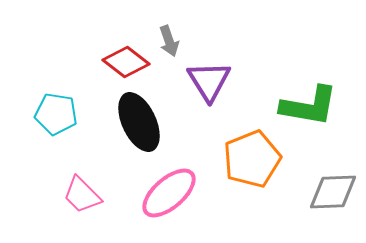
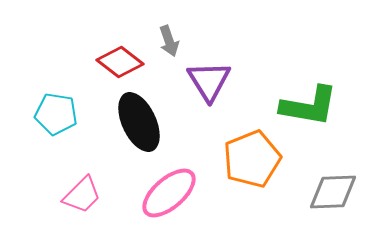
red diamond: moved 6 px left
pink trapezoid: rotated 90 degrees counterclockwise
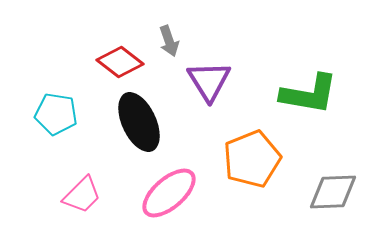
green L-shape: moved 12 px up
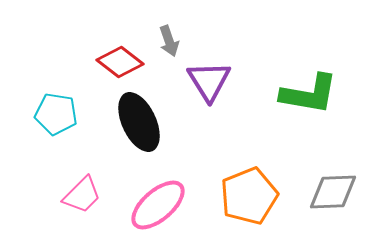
orange pentagon: moved 3 px left, 37 px down
pink ellipse: moved 11 px left, 12 px down
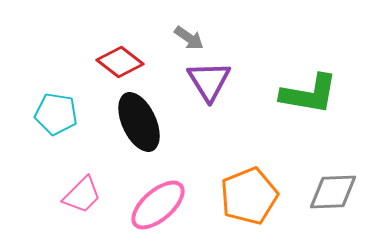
gray arrow: moved 20 px right, 3 px up; rotated 36 degrees counterclockwise
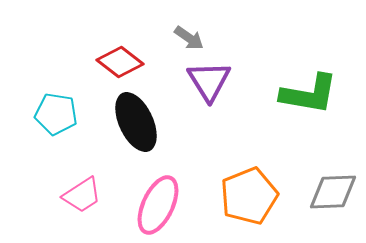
black ellipse: moved 3 px left
pink trapezoid: rotated 12 degrees clockwise
pink ellipse: rotated 24 degrees counterclockwise
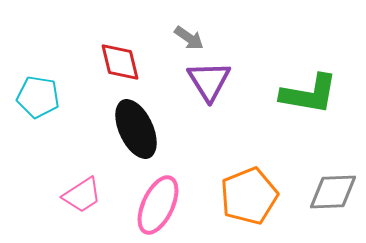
red diamond: rotated 39 degrees clockwise
cyan pentagon: moved 18 px left, 17 px up
black ellipse: moved 7 px down
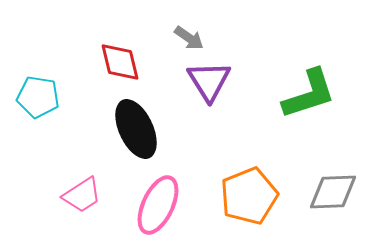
green L-shape: rotated 28 degrees counterclockwise
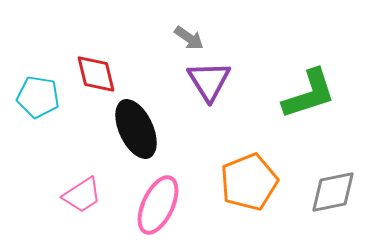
red diamond: moved 24 px left, 12 px down
gray diamond: rotated 9 degrees counterclockwise
orange pentagon: moved 14 px up
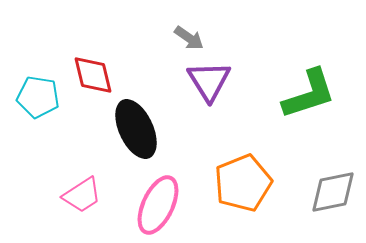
red diamond: moved 3 px left, 1 px down
orange pentagon: moved 6 px left, 1 px down
